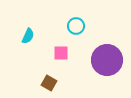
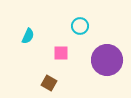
cyan circle: moved 4 px right
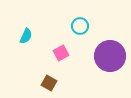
cyan semicircle: moved 2 px left
pink square: rotated 28 degrees counterclockwise
purple circle: moved 3 px right, 4 px up
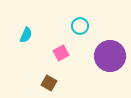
cyan semicircle: moved 1 px up
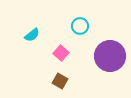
cyan semicircle: moved 6 px right; rotated 28 degrees clockwise
pink square: rotated 21 degrees counterclockwise
brown square: moved 11 px right, 2 px up
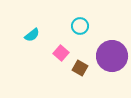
purple circle: moved 2 px right
brown square: moved 20 px right, 13 px up
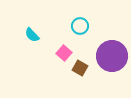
cyan semicircle: rotated 84 degrees clockwise
pink square: moved 3 px right
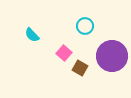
cyan circle: moved 5 px right
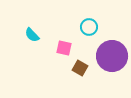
cyan circle: moved 4 px right, 1 px down
pink square: moved 5 px up; rotated 28 degrees counterclockwise
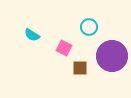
cyan semicircle: rotated 14 degrees counterclockwise
pink square: rotated 14 degrees clockwise
brown square: rotated 28 degrees counterclockwise
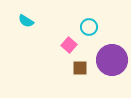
cyan semicircle: moved 6 px left, 14 px up
pink square: moved 5 px right, 3 px up; rotated 14 degrees clockwise
purple circle: moved 4 px down
